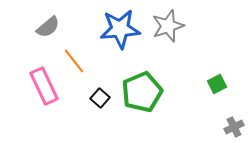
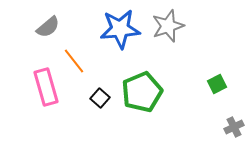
pink rectangle: moved 2 px right, 1 px down; rotated 9 degrees clockwise
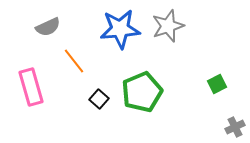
gray semicircle: rotated 15 degrees clockwise
pink rectangle: moved 15 px left
black square: moved 1 px left, 1 px down
gray cross: moved 1 px right
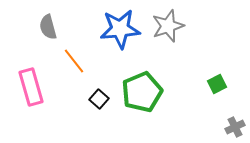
gray semicircle: rotated 100 degrees clockwise
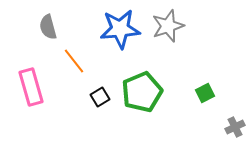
green square: moved 12 px left, 9 px down
black square: moved 1 px right, 2 px up; rotated 18 degrees clockwise
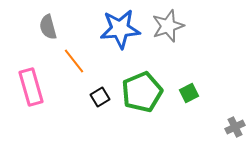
green square: moved 16 px left
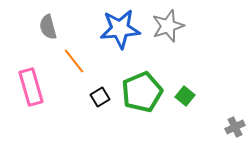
green square: moved 4 px left, 3 px down; rotated 24 degrees counterclockwise
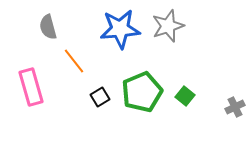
gray cross: moved 20 px up
